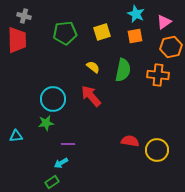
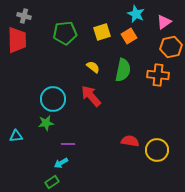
orange square: moved 6 px left; rotated 21 degrees counterclockwise
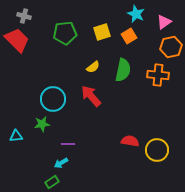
red trapezoid: rotated 44 degrees counterclockwise
yellow semicircle: rotated 104 degrees clockwise
green star: moved 4 px left, 1 px down
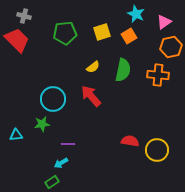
cyan triangle: moved 1 px up
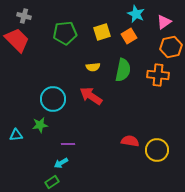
yellow semicircle: rotated 32 degrees clockwise
red arrow: rotated 15 degrees counterclockwise
green star: moved 2 px left, 1 px down
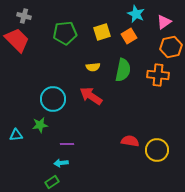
purple line: moved 1 px left
cyan arrow: rotated 24 degrees clockwise
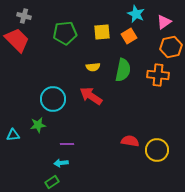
yellow square: rotated 12 degrees clockwise
green star: moved 2 px left
cyan triangle: moved 3 px left
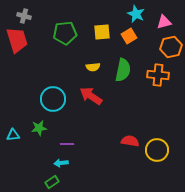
pink triangle: rotated 21 degrees clockwise
red trapezoid: rotated 28 degrees clockwise
green star: moved 1 px right, 3 px down
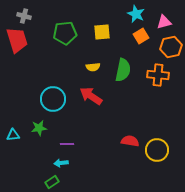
orange square: moved 12 px right
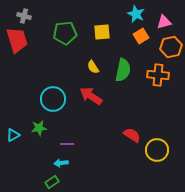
yellow semicircle: rotated 64 degrees clockwise
cyan triangle: rotated 24 degrees counterclockwise
red semicircle: moved 2 px right, 6 px up; rotated 24 degrees clockwise
